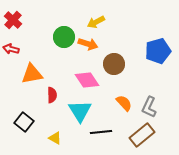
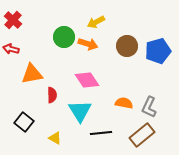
brown circle: moved 13 px right, 18 px up
orange semicircle: rotated 36 degrees counterclockwise
black line: moved 1 px down
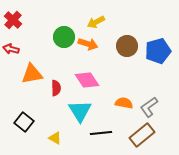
red semicircle: moved 4 px right, 7 px up
gray L-shape: rotated 30 degrees clockwise
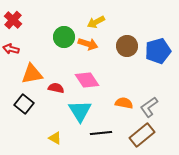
red semicircle: rotated 77 degrees counterclockwise
black square: moved 18 px up
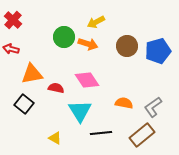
gray L-shape: moved 4 px right
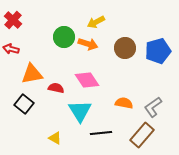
brown circle: moved 2 px left, 2 px down
brown rectangle: rotated 10 degrees counterclockwise
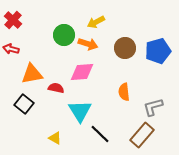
green circle: moved 2 px up
pink diamond: moved 5 px left, 8 px up; rotated 60 degrees counterclockwise
orange semicircle: moved 11 px up; rotated 108 degrees counterclockwise
gray L-shape: rotated 20 degrees clockwise
black line: moved 1 px left, 1 px down; rotated 50 degrees clockwise
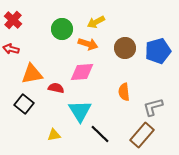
green circle: moved 2 px left, 6 px up
yellow triangle: moved 1 px left, 3 px up; rotated 40 degrees counterclockwise
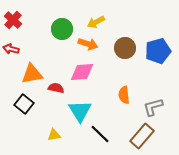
orange semicircle: moved 3 px down
brown rectangle: moved 1 px down
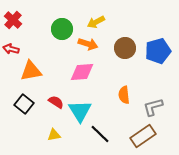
orange triangle: moved 1 px left, 3 px up
red semicircle: moved 14 px down; rotated 21 degrees clockwise
brown rectangle: moved 1 px right; rotated 15 degrees clockwise
